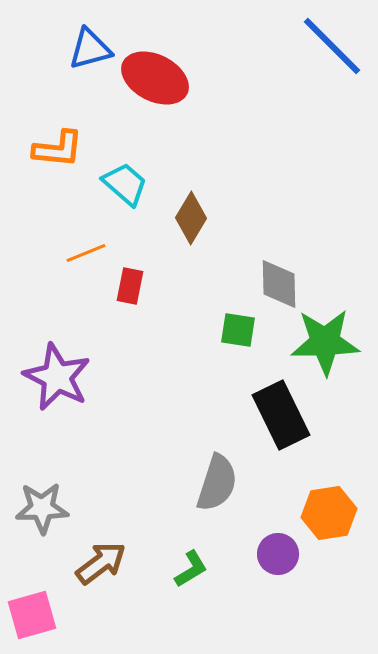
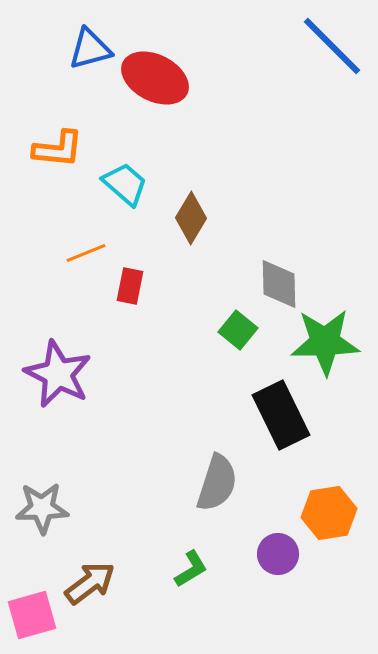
green square: rotated 30 degrees clockwise
purple star: moved 1 px right, 3 px up
brown arrow: moved 11 px left, 20 px down
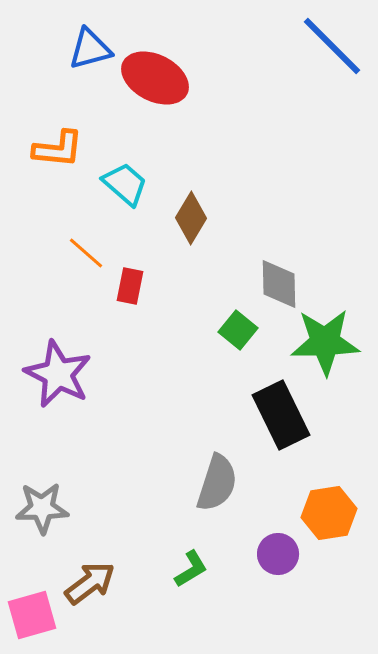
orange line: rotated 63 degrees clockwise
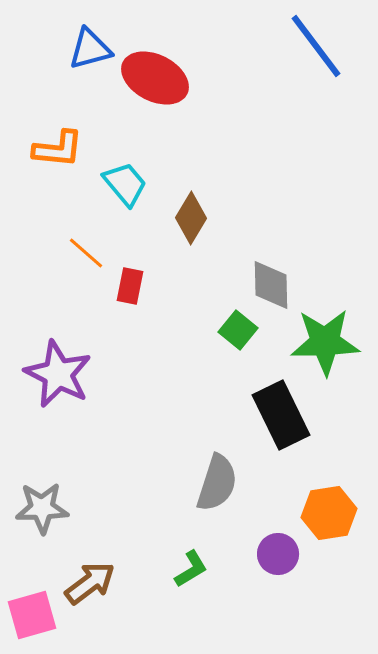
blue line: moved 16 px left; rotated 8 degrees clockwise
cyan trapezoid: rotated 9 degrees clockwise
gray diamond: moved 8 px left, 1 px down
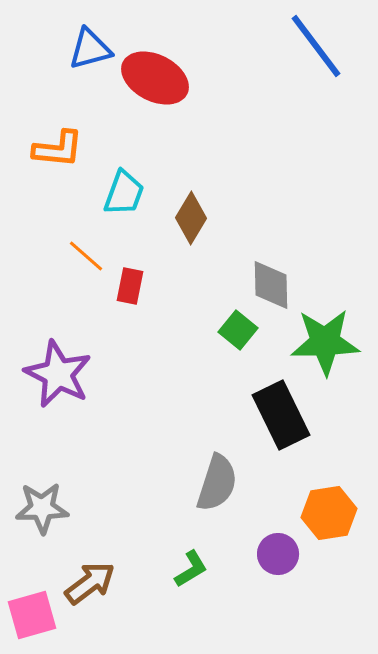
cyan trapezoid: moved 1 px left, 9 px down; rotated 60 degrees clockwise
orange line: moved 3 px down
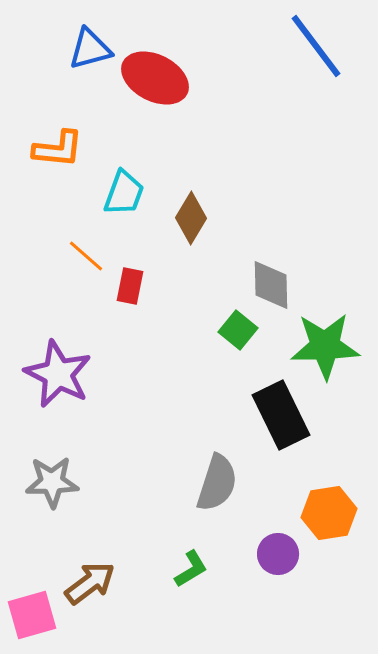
green star: moved 4 px down
gray star: moved 10 px right, 26 px up
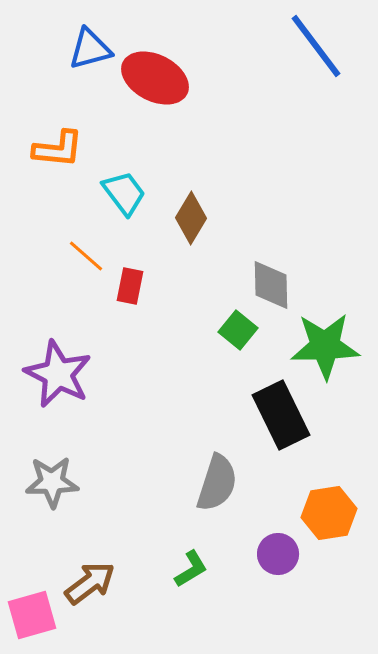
cyan trapezoid: rotated 57 degrees counterclockwise
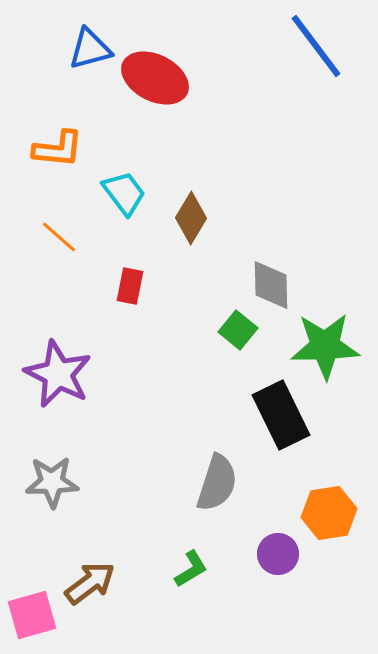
orange line: moved 27 px left, 19 px up
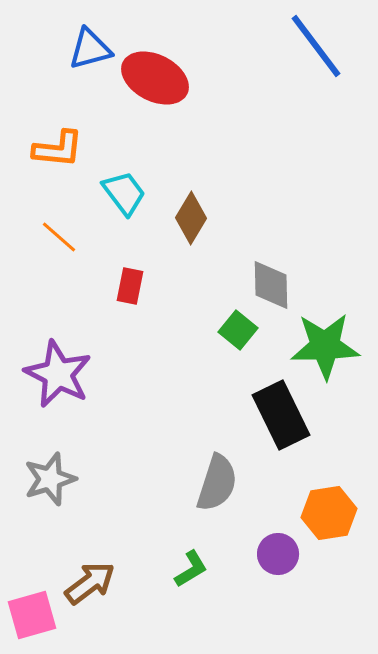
gray star: moved 2 px left, 3 px up; rotated 16 degrees counterclockwise
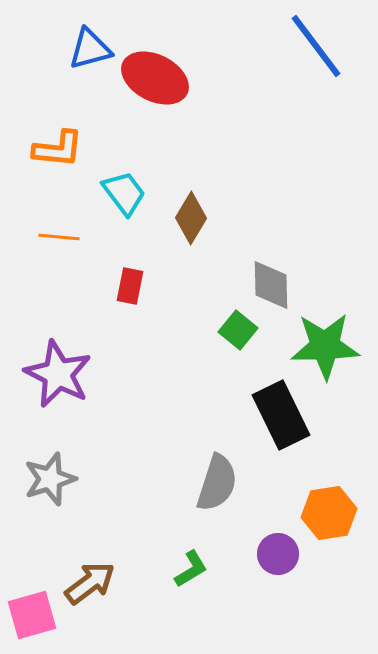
orange line: rotated 36 degrees counterclockwise
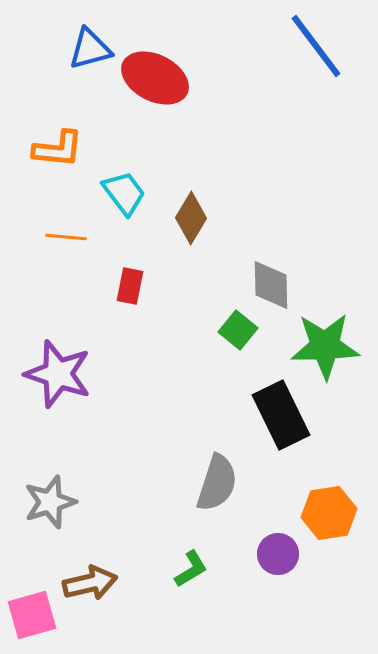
orange line: moved 7 px right
purple star: rotated 8 degrees counterclockwise
gray star: moved 23 px down
brown arrow: rotated 24 degrees clockwise
